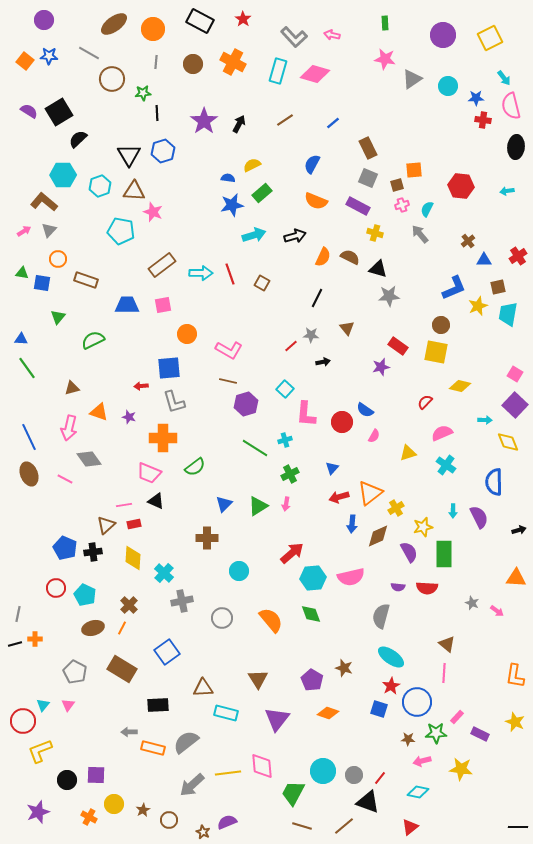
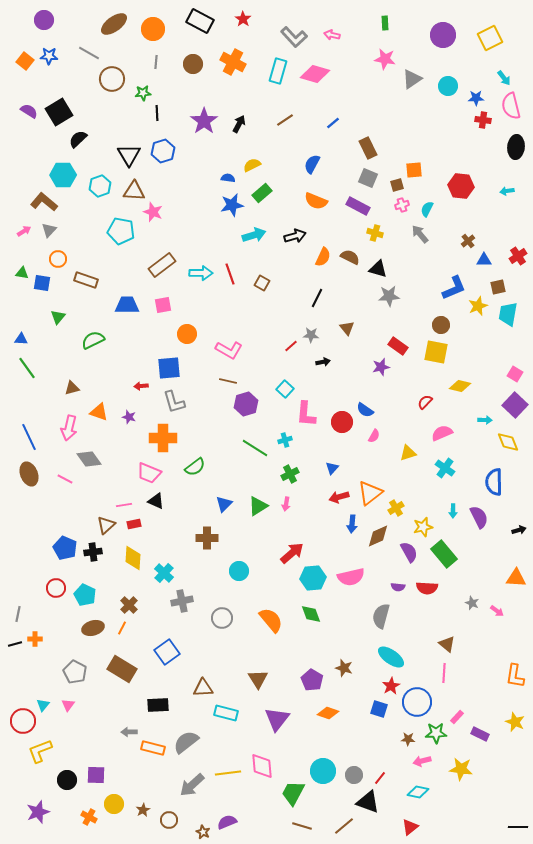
cyan cross at (446, 465): moved 1 px left, 3 px down
green rectangle at (444, 554): rotated 40 degrees counterclockwise
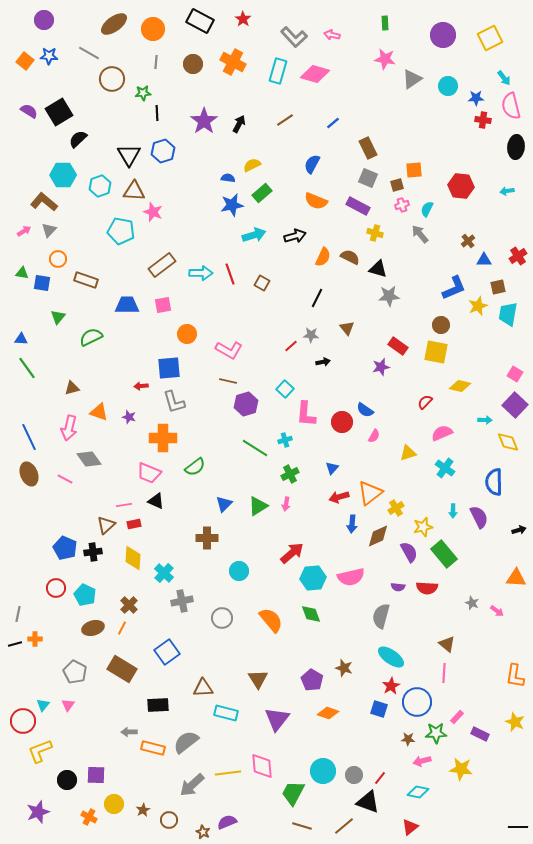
green semicircle at (93, 340): moved 2 px left, 3 px up
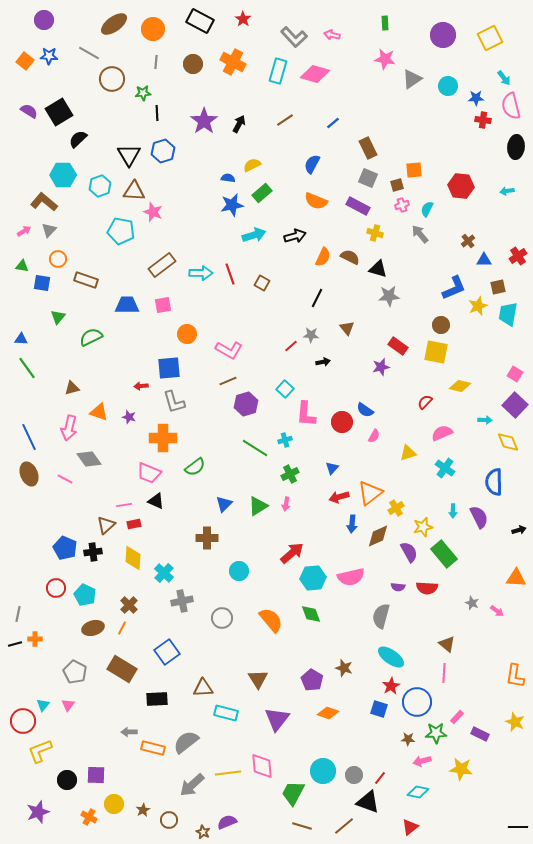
green triangle at (22, 273): moved 7 px up
brown line at (228, 381): rotated 36 degrees counterclockwise
black rectangle at (158, 705): moved 1 px left, 6 px up
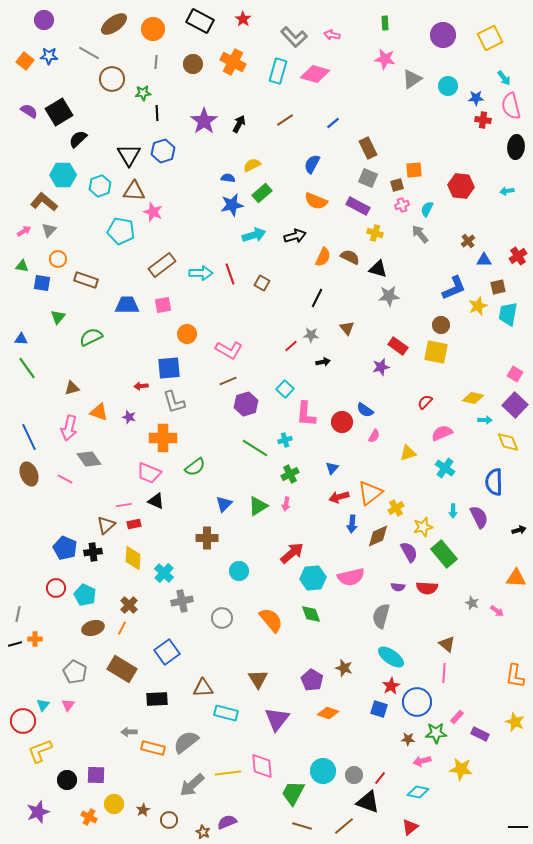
yellow diamond at (460, 386): moved 13 px right, 12 px down
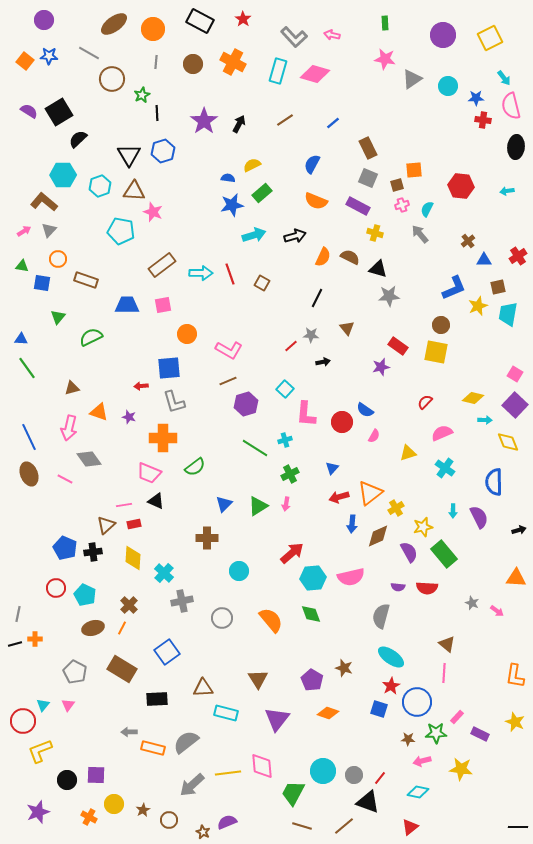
green star at (143, 93): moved 1 px left, 2 px down; rotated 21 degrees counterclockwise
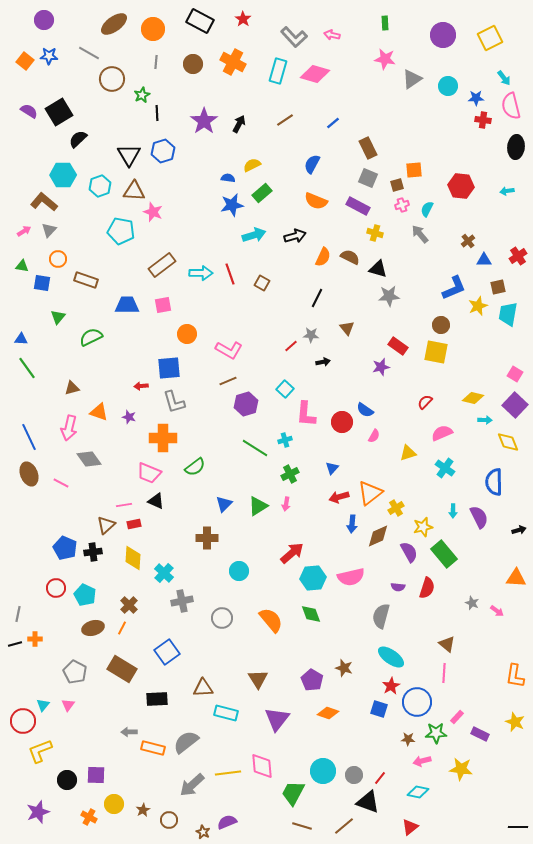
pink line at (65, 479): moved 4 px left, 4 px down
red semicircle at (427, 588): rotated 75 degrees counterclockwise
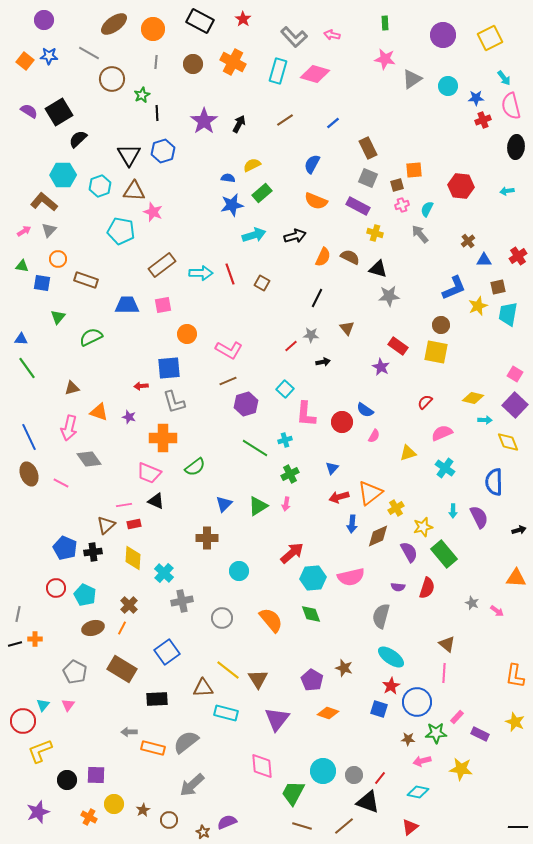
red cross at (483, 120): rotated 28 degrees counterclockwise
purple star at (381, 367): rotated 30 degrees counterclockwise
yellow line at (228, 773): moved 103 px up; rotated 45 degrees clockwise
